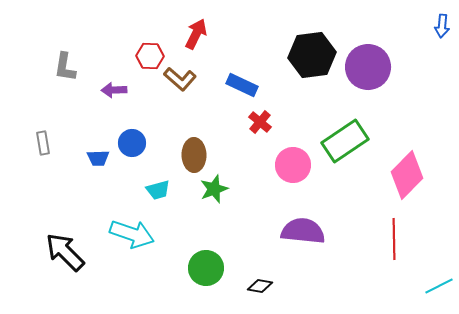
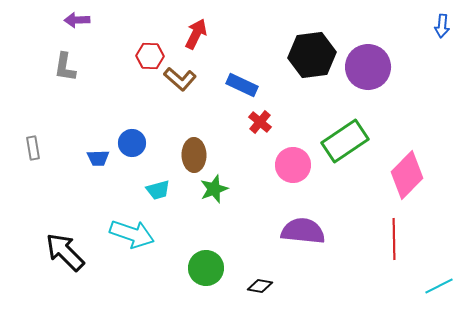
purple arrow: moved 37 px left, 70 px up
gray rectangle: moved 10 px left, 5 px down
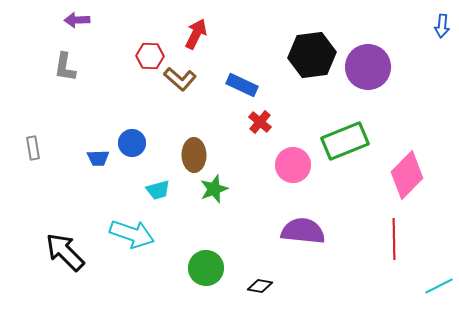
green rectangle: rotated 12 degrees clockwise
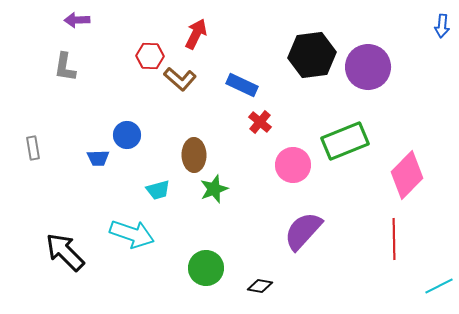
blue circle: moved 5 px left, 8 px up
purple semicircle: rotated 54 degrees counterclockwise
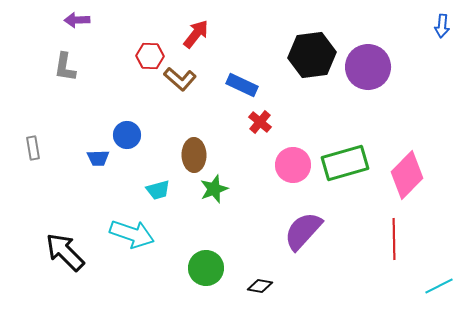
red arrow: rotated 12 degrees clockwise
green rectangle: moved 22 px down; rotated 6 degrees clockwise
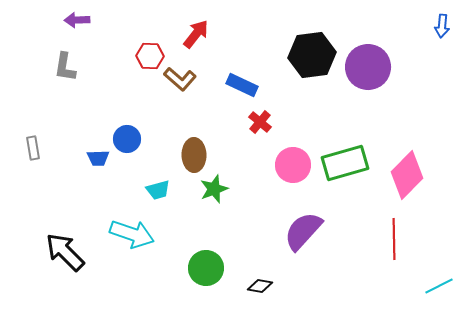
blue circle: moved 4 px down
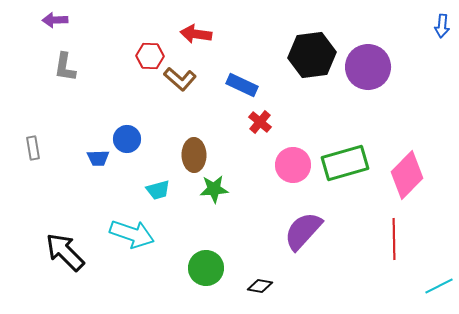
purple arrow: moved 22 px left
red arrow: rotated 120 degrees counterclockwise
green star: rotated 16 degrees clockwise
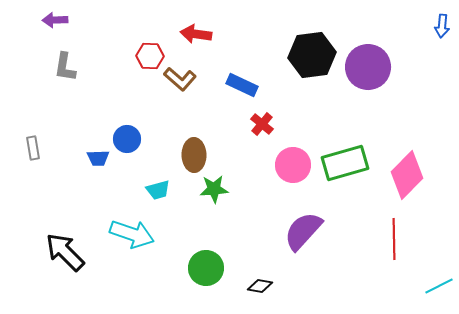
red cross: moved 2 px right, 2 px down
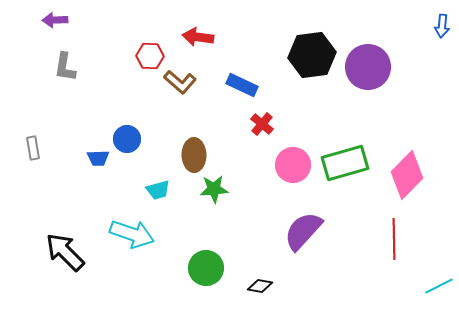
red arrow: moved 2 px right, 3 px down
brown L-shape: moved 3 px down
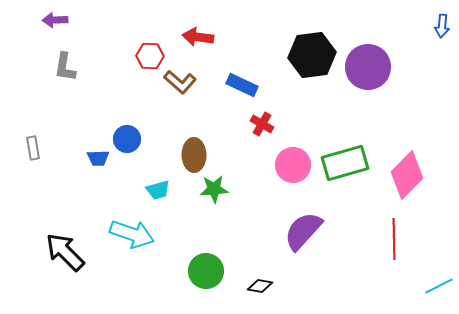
red cross: rotated 10 degrees counterclockwise
green circle: moved 3 px down
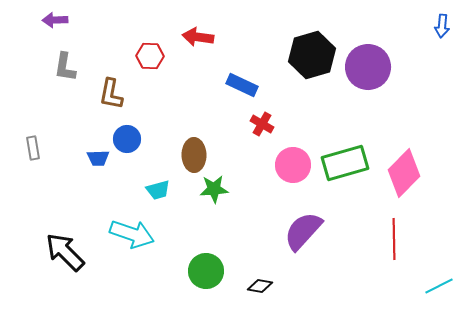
black hexagon: rotated 9 degrees counterclockwise
brown L-shape: moved 69 px left, 12 px down; rotated 60 degrees clockwise
pink diamond: moved 3 px left, 2 px up
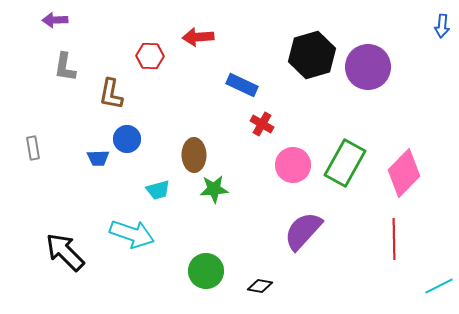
red arrow: rotated 12 degrees counterclockwise
green rectangle: rotated 45 degrees counterclockwise
